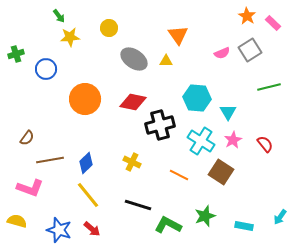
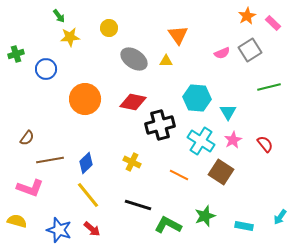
orange star: rotated 12 degrees clockwise
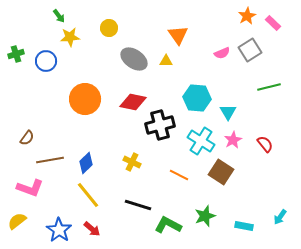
blue circle: moved 8 px up
yellow semicircle: rotated 54 degrees counterclockwise
blue star: rotated 15 degrees clockwise
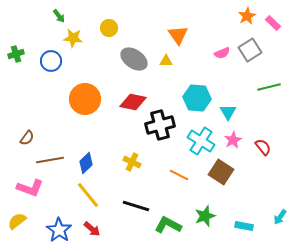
yellow star: moved 3 px right, 1 px down; rotated 12 degrees clockwise
blue circle: moved 5 px right
red semicircle: moved 2 px left, 3 px down
black line: moved 2 px left, 1 px down
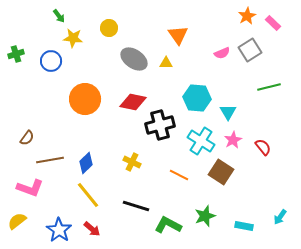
yellow triangle: moved 2 px down
